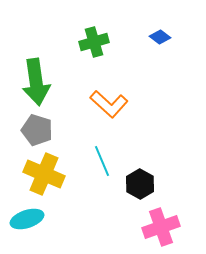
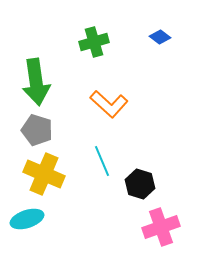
black hexagon: rotated 12 degrees counterclockwise
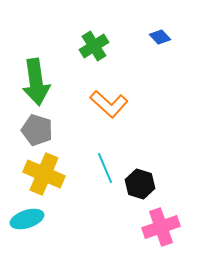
blue diamond: rotated 10 degrees clockwise
green cross: moved 4 px down; rotated 16 degrees counterclockwise
cyan line: moved 3 px right, 7 px down
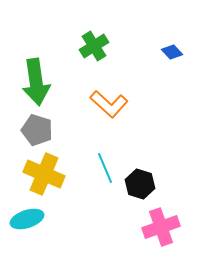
blue diamond: moved 12 px right, 15 px down
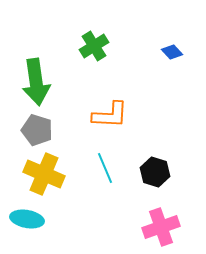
orange L-shape: moved 1 px right, 11 px down; rotated 39 degrees counterclockwise
black hexagon: moved 15 px right, 12 px up
cyan ellipse: rotated 28 degrees clockwise
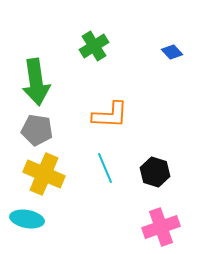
gray pentagon: rotated 8 degrees counterclockwise
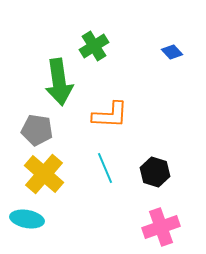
green arrow: moved 23 px right
yellow cross: rotated 18 degrees clockwise
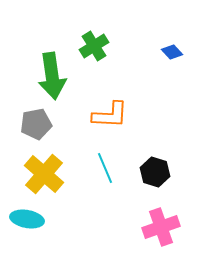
green arrow: moved 7 px left, 6 px up
gray pentagon: moved 1 px left, 6 px up; rotated 20 degrees counterclockwise
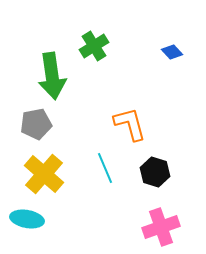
orange L-shape: moved 20 px right, 9 px down; rotated 108 degrees counterclockwise
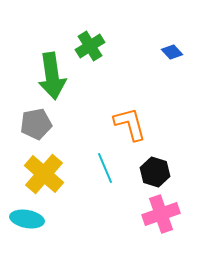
green cross: moved 4 px left
pink cross: moved 13 px up
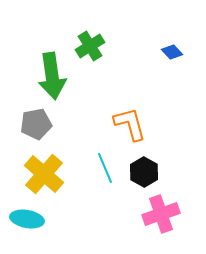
black hexagon: moved 11 px left; rotated 12 degrees clockwise
